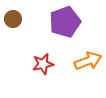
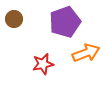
brown circle: moved 1 px right
orange arrow: moved 2 px left, 8 px up
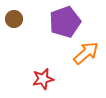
orange arrow: rotated 20 degrees counterclockwise
red star: moved 15 px down
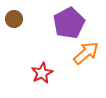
purple pentagon: moved 4 px right, 1 px down; rotated 8 degrees counterclockwise
red star: moved 1 px left, 6 px up; rotated 15 degrees counterclockwise
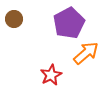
red star: moved 9 px right, 2 px down
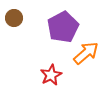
brown circle: moved 1 px up
purple pentagon: moved 6 px left, 4 px down
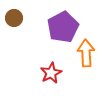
orange arrow: rotated 52 degrees counterclockwise
red star: moved 2 px up
